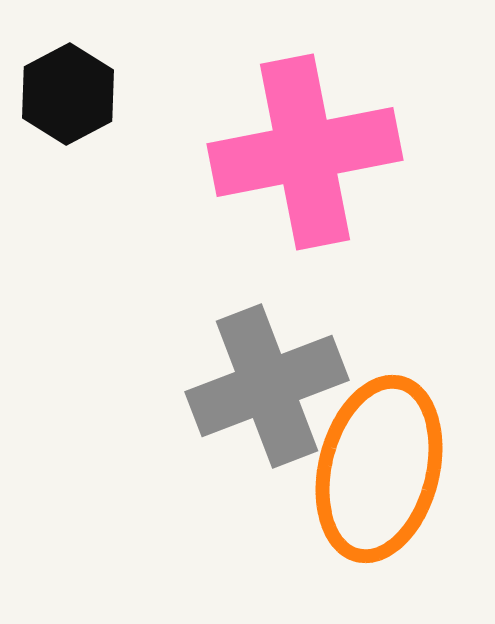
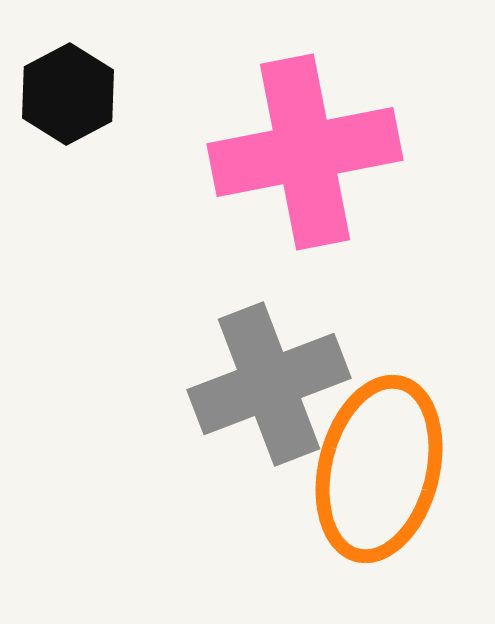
gray cross: moved 2 px right, 2 px up
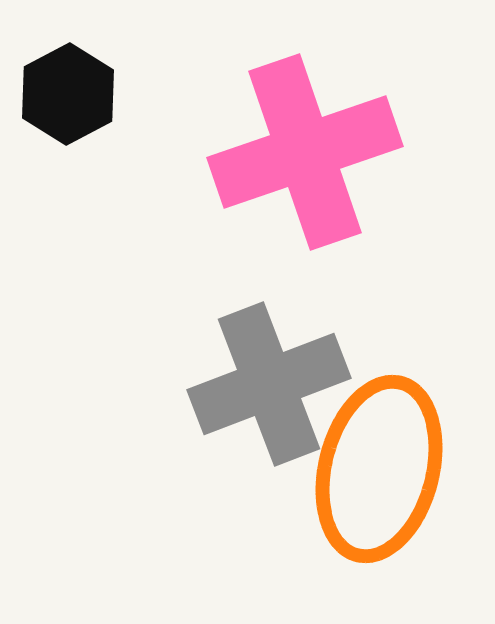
pink cross: rotated 8 degrees counterclockwise
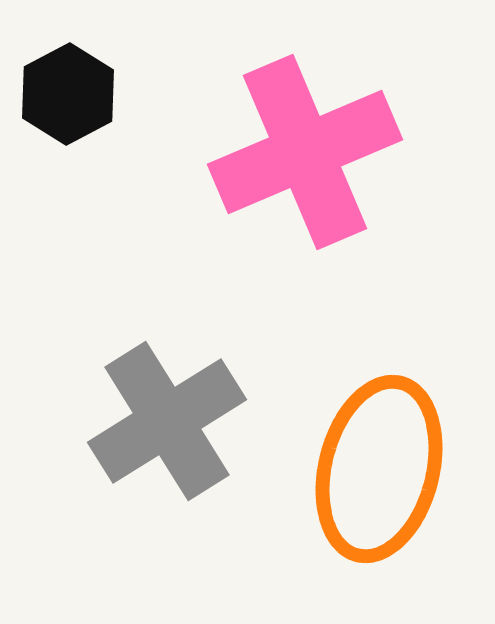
pink cross: rotated 4 degrees counterclockwise
gray cross: moved 102 px left, 37 px down; rotated 11 degrees counterclockwise
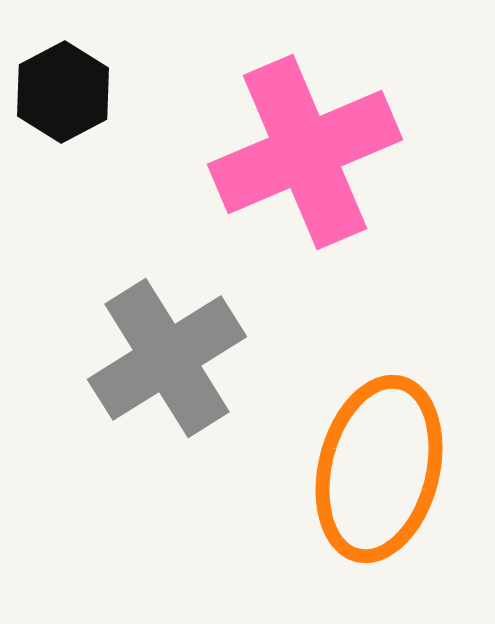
black hexagon: moved 5 px left, 2 px up
gray cross: moved 63 px up
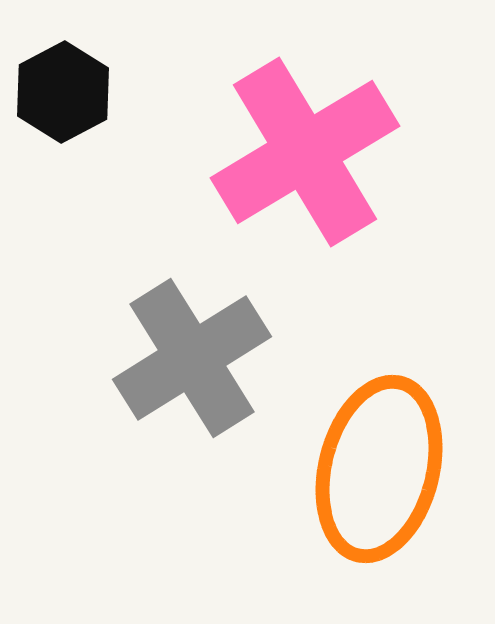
pink cross: rotated 8 degrees counterclockwise
gray cross: moved 25 px right
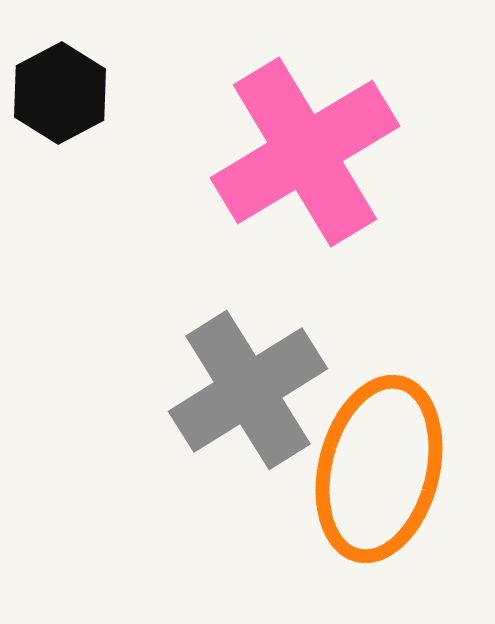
black hexagon: moved 3 px left, 1 px down
gray cross: moved 56 px right, 32 px down
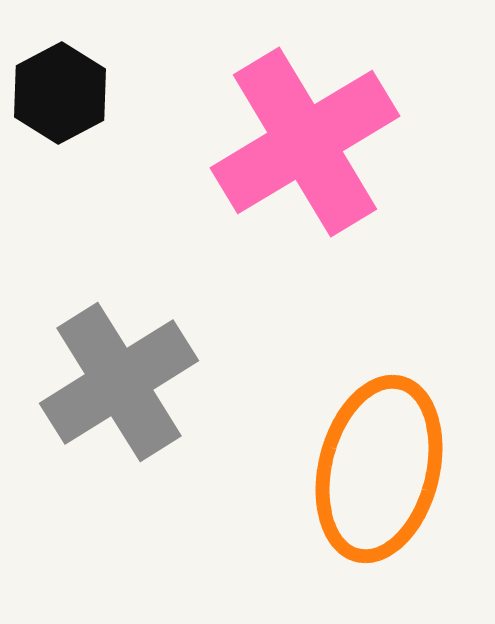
pink cross: moved 10 px up
gray cross: moved 129 px left, 8 px up
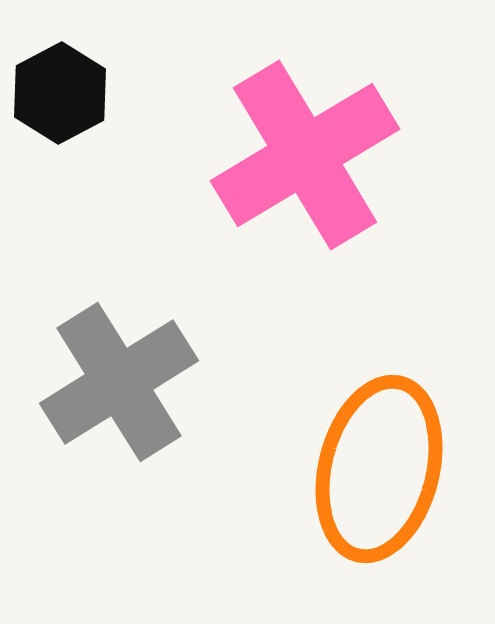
pink cross: moved 13 px down
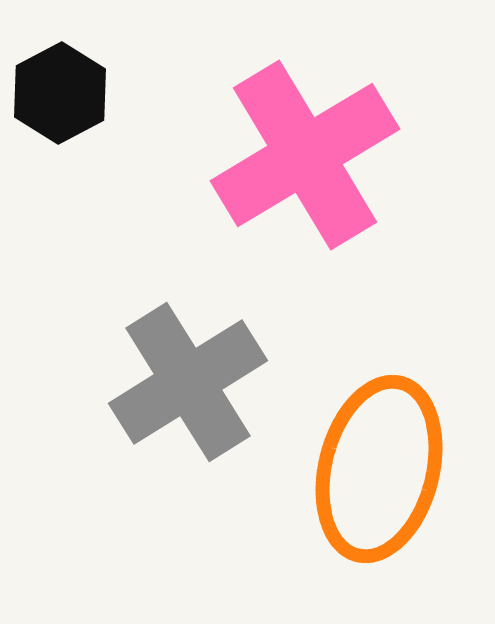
gray cross: moved 69 px right
